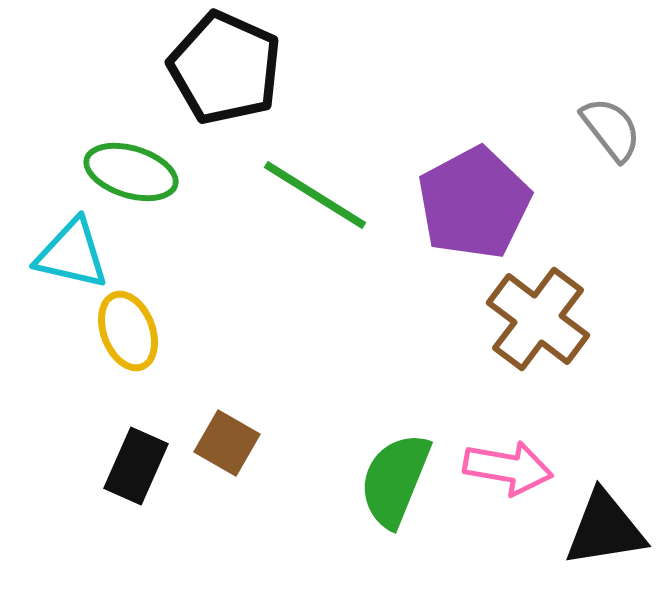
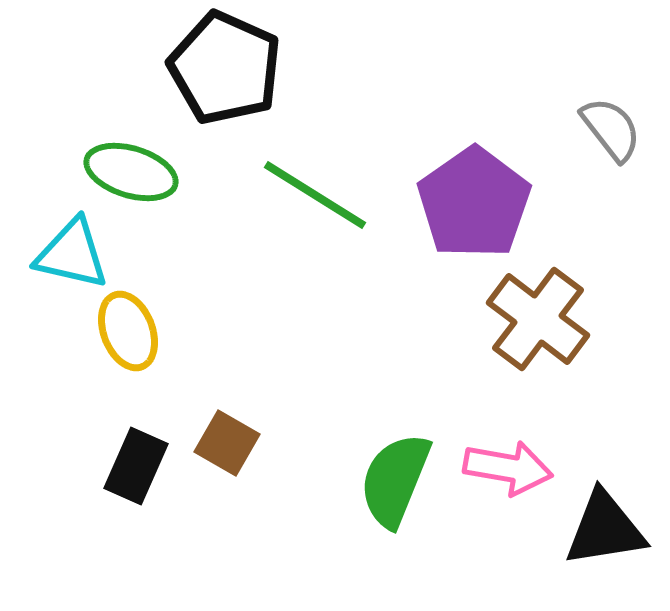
purple pentagon: rotated 7 degrees counterclockwise
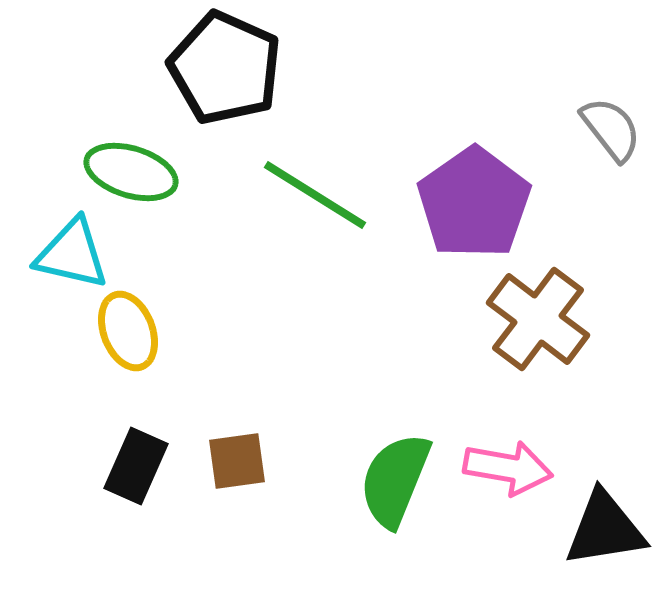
brown square: moved 10 px right, 18 px down; rotated 38 degrees counterclockwise
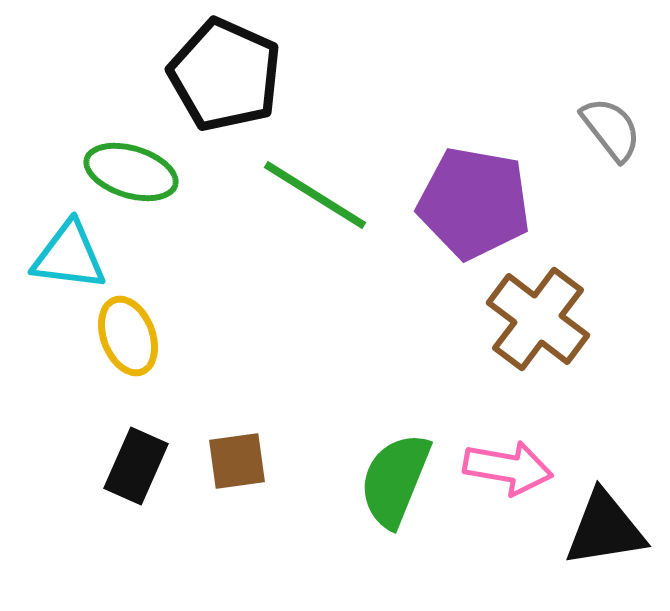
black pentagon: moved 7 px down
purple pentagon: rotated 27 degrees counterclockwise
cyan triangle: moved 3 px left, 2 px down; rotated 6 degrees counterclockwise
yellow ellipse: moved 5 px down
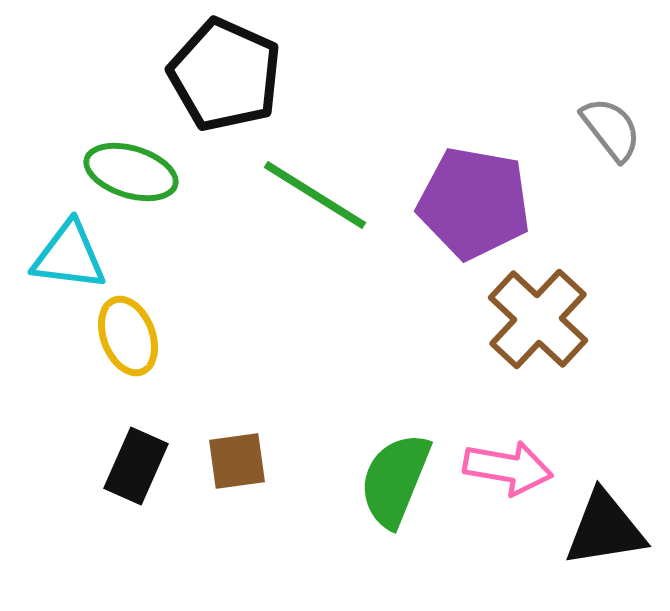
brown cross: rotated 6 degrees clockwise
